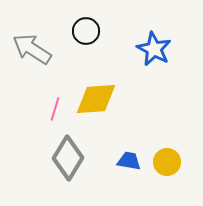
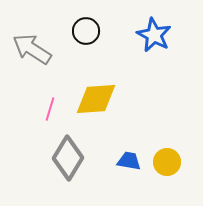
blue star: moved 14 px up
pink line: moved 5 px left
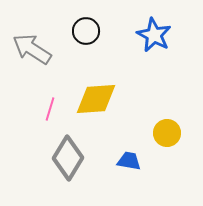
yellow circle: moved 29 px up
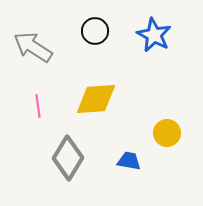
black circle: moved 9 px right
gray arrow: moved 1 px right, 2 px up
pink line: moved 12 px left, 3 px up; rotated 25 degrees counterclockwise
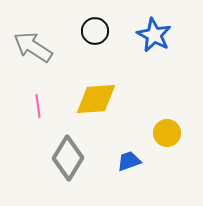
blue trapezoid: rotated 30 degrees counterclockwise
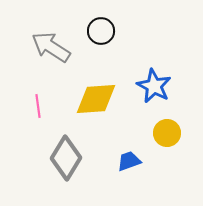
black circle: moved 6 px right
blue star: moved 51 px down
gray arrow: moved 18 px right
gray diamond: moved 2 px left
